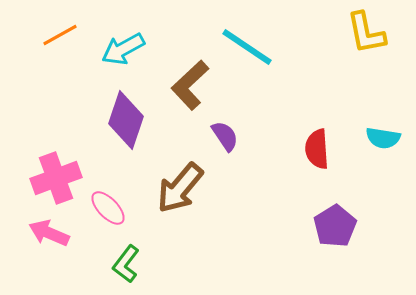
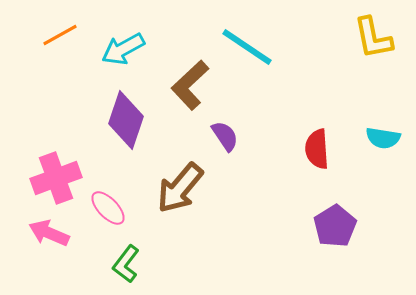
yellow L-shape: moved 7 px right, 5 px down
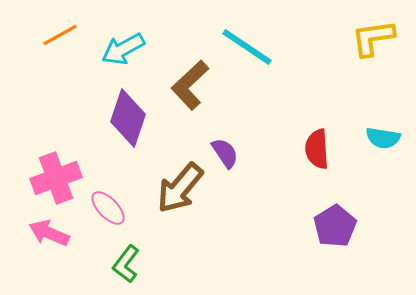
yellow L-shape: rotated 93 degrees clockwise
purple diamond: moved 2 px right, 2 px up
purple semicircle: moved 17 px down
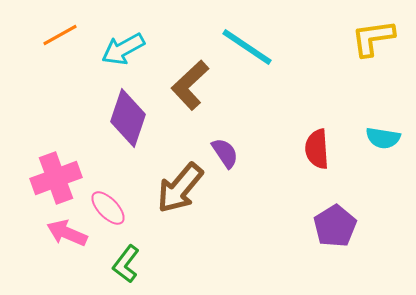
pink arrow: moved 18 px right
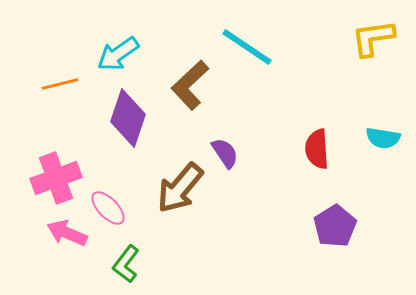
orange line: moved 49 px down; rotated 15 degrees clockwise
cyan arrow: moved 5 px left, 5 px down; rotated 6 degrees counterclockwise
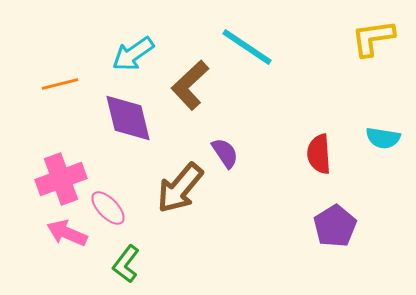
cyan arrow: moved 15 px right
purple diamond: rotated 32 degrees counterclockwise
red semicircle: moved 2 px right, 5 px down
pink cross: moved 5 px right, 1 px down
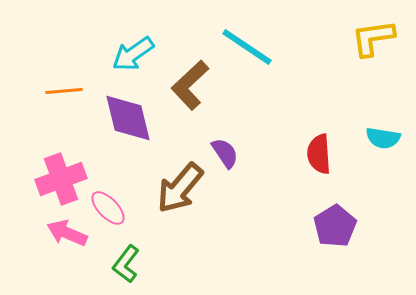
orange line: moved 4 px right, 7 px down; rotated 9 degrees clockwise
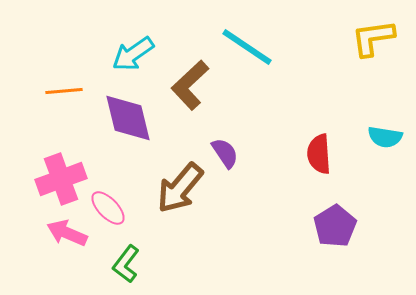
cyan semicircle: moved 2 px right, 1 px up
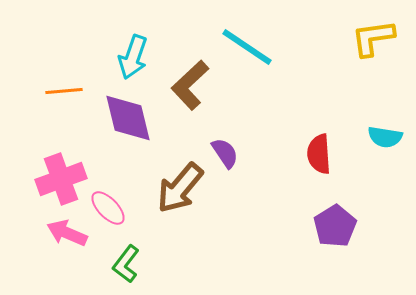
cyan arrow: moved 3 px down; rotated 36 degrees counterclockwise
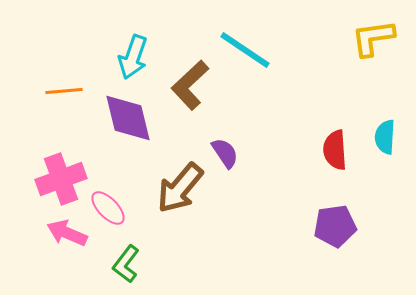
cyan line: moved 2 px left, 3 px down
cyan semicircle: rotated 84 degrees clockwise
red semicircle: moved 16 px right, 4 px up
purple pentagon: rotated 24 degrees clockwise
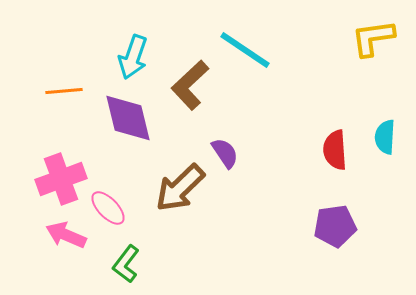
brown arrow: rotated 6 degrees clockwise
pink arrow: moved 1 px left, 2 px down
